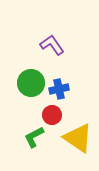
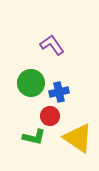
blue cross: moved 3 px down
red circle: moved 2 px left, 1 px down
green L-shape: rotated 140 degrees counterclockwise
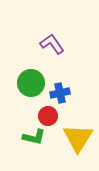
purple L-shape: moved 1 px up
blue cross: moved 1 px right, 1 px down
red circle: moved 2 px left
yellow triangle: rotated 28 degrees clockwise
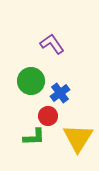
green circle: moved 2 px up
blue cross: rotated 24 degrees counterclockwise
green L-shape: rotated 15 degrees counterclockwise
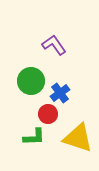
purple L-shape: moved 2 px right, 1 px down
red circle: moved 2 px up
yellow triangle: rotated 44 degrees counterclockwise
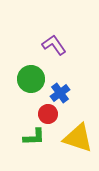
green circle: moved 2 px up
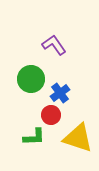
red circle: moved 3 px right, 1 px down
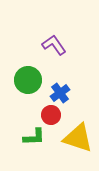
green circle: moved 3 px left, 1 px down
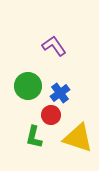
purple L-shape: moved 1 px down
green circle: moved 6 px down
green L-shape: rotated 105 degrees clockwise
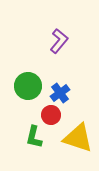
purple L-shape: moved 5 px right, 5 px up; rotated 75 degrees clockwise
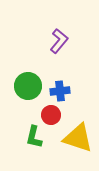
blue cross: moved 2 px up; rotated 30 degrees clockwise
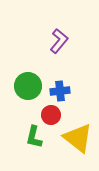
yellow triangle: rotated 20 degrees clockwise
